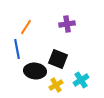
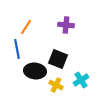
purple cross: moved 1 px left, 1 px down; rotated 14 degrees clockwise
yellow cross: rotated 32 degrees counterclockwise
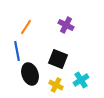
purple cross: rotated 21 degrees clockwise
blue line: moved 2 px down
black ellipse: moved 5 px left, 3 px down; rotated 65 degrees clockwise
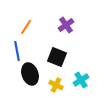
purple cross: rotated 28 degrees clockwise
black square: moved 1 px left, 2 px up
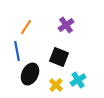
black square: moved 2 px right
black ellipse: rotated 45 degrees clockwise
cyan cross: moved 3 px left
yellow cross: rotated 16 degrees clockwise
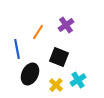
orange line: moved 12 px right, 5 px down
blue line: moved 2 px up
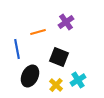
purple cross: moved 3 px up
orange line: rotated 42 degrees clockwise
black ellipse: moved 2 px down
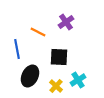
orange line: rotated 42 degrees clockwise
black square: rotated 18 degrees counterclockwise
yellow cross: moved 1 px down
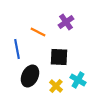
cyan cross: rotated 28 degrees counterclockwise
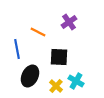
purple cross: moved 3 px right
cyan cross: moved 2 px left, 1 px down
